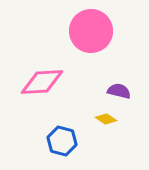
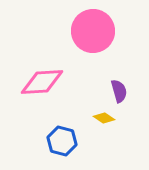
pink circle: moved 2 px right
purple semicircle: rotated 60 degrees clockwise
yellow diamond: moved 2 px left, 1 px up
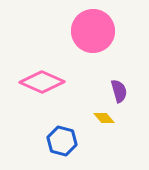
pink diamond: rotated 27 degrees clockwise
yellow diamond: rotated 15 degrees clockwise
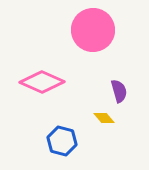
pink circle: moved 1 px up
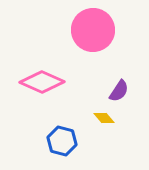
purple semicircle: rotated 50 degrees clockwise
